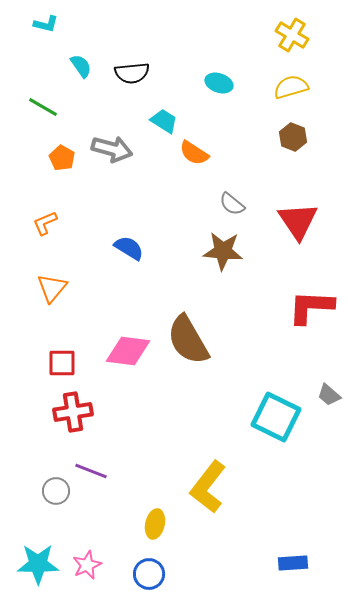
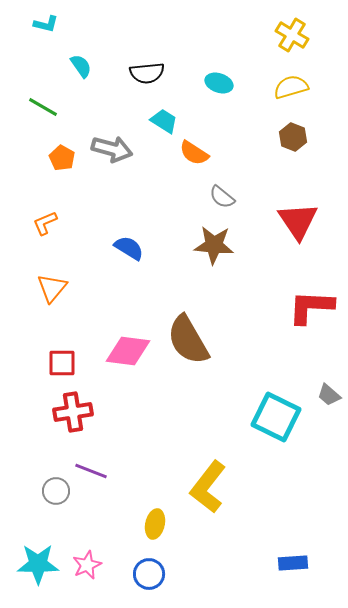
black semicircle: moved 15 px right
gray semicircle: moved 10 px left, 7 px up
brown star: moved 9 px left, 6 px up
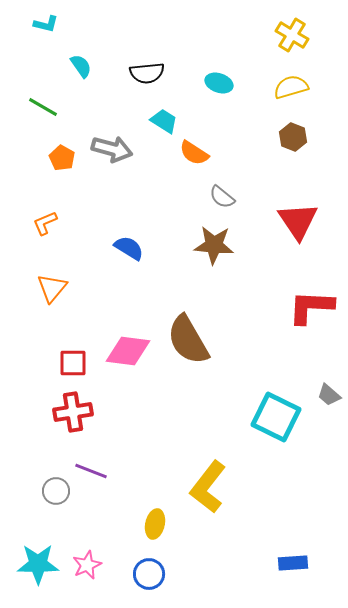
red square: moved 11 px right
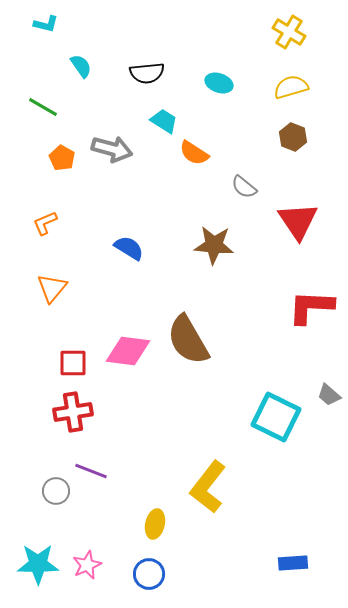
yellow cross: moved 3 px left, 3 px up
gray semicircle: moved 22 px right, 10 px up
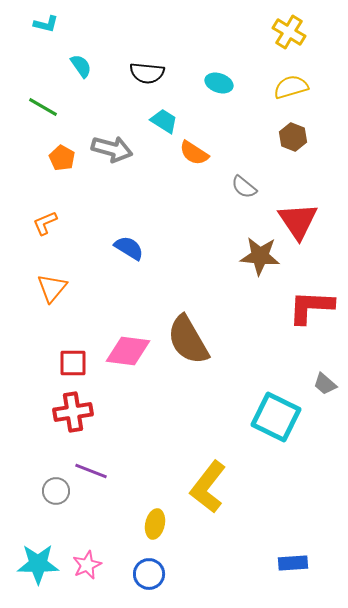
black semicircle: rotated 12 degrees clockwise
brown star: moved 46 px right, 11 px down
gray trapezoid: moved 4 px left, 11 px up
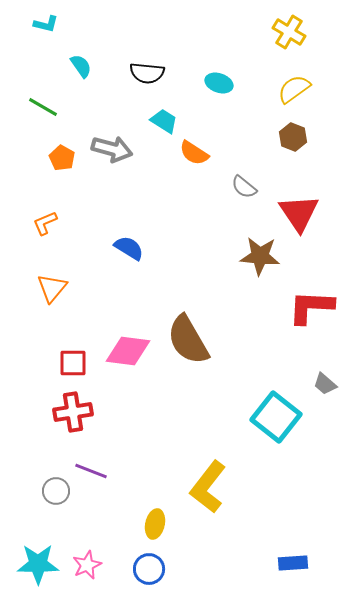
yellow semicircle: moved 3 px right, 2 px down; rotated 20 degrees counterclockwise
red triangle: moved 1 px right, 8 px up
cyan square: rotated 12 degrees clockwise
blue circle: moved 5 px up
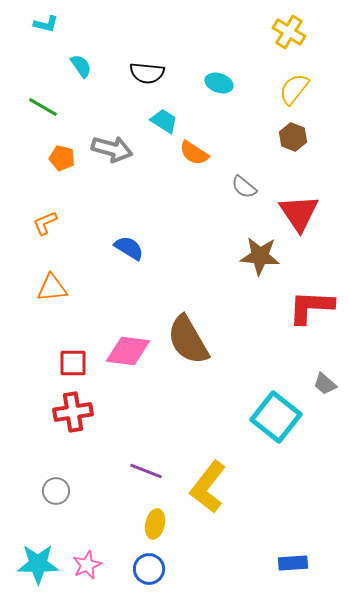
yellow semicircle: rotated 16 degrees counterclockwise
orange pentagon: rotated 15 degrees counterclockwise
orange triangle: rotated 44 degrees clockwise
purple line: moved 55 px right
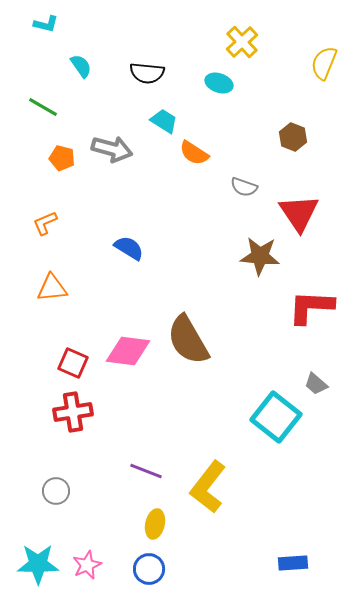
yellow cross: moved 47 px left, 10 px down; rotated 16 degrees clockwise
yellow semicircle: moved 30 px right, 26 px up; rotated 16 degrees counterclockwise
gray semicircle: rotated 20 degrees counterclockwise
red square: rotated 24 degrees clockwise
gray trapezoid: moved 9 px left
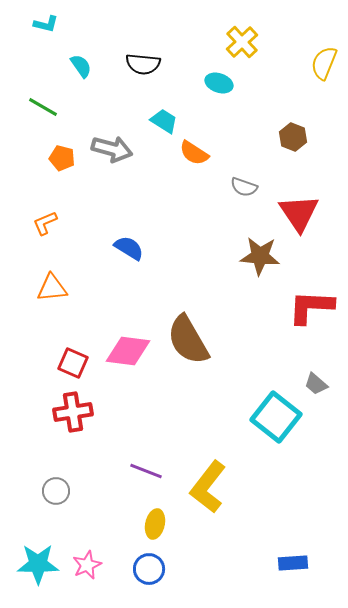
black semicircle: moved 4 px left, 9 px up
